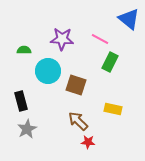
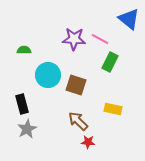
purple star: moved 12 px right
cyan circle: moved 4 px down
black rectangle: moved 1 px right, 3 px down
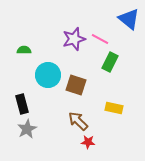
purple star: rotated 20 degrees counterclockwise
yellow rectangle: moved 1 px right, 1 px up
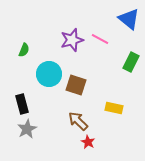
purple star: moved 2 px left, 1 px down
green semicircle: rotated 112 degrees clockwise
green rectangle: moved 21 px right
cyan circle: moved 1 px right, 1 px up
red star: rotated 24 degrees clockwise
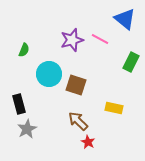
blue triangle: moved 4 px left
black rectangle: moved 3 px left
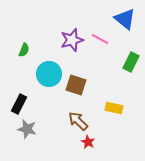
black rectangle: rotated 42 degrees clockwise
gray star: rotated 30 degrees counterclockwise
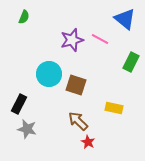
green semicircle: moved 33 px up
